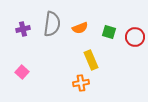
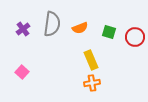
purple cross: rotated 24 degrees counterclockwise
orange cross: moved 11 px right
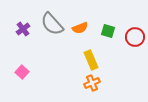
gray semicircle: rotated 130 degrees clockwise
green square: moved 1 px left, 1 px up
orange cross: rotated 14 degrees counterclockwise
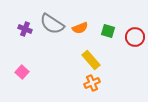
gray semicircle: rotated 15 degrees counterclockwise
purple cross: moved 2 px right; rotated 32 degrees counterclockwise
yellow rectangle: rotated 18 degrees counterclockwise
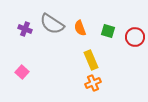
orange semicircle: rotated 91 degrees clockwise
yellow rectangle: rotated 18 degrees clockwise
orange cross: moved 1 px right
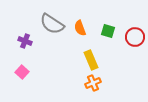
purple cross: moved 12 px down
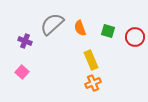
gray semicircle: rotated 105 degrees clockwise
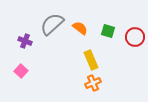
orange semicircle: rotated 147 degrees clockwise
pink square: moved 1 px left, 1 px up
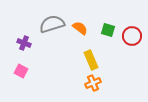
gray semicircle: rotated 25 degrees clockwise
green square: moved 1 px up
red circle: moved 3 px left, 1 px up
purple cross: moved 1 px left, 2 px down
pink square: rotated 16 degrees counterclockwise
